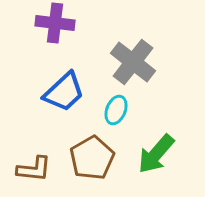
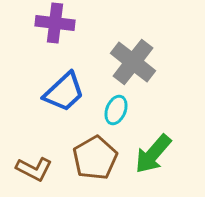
green arrow: moved 3 px left
brown pentagon: moved 3 px right
brown L-shape: rotated 21 degrees clockwise
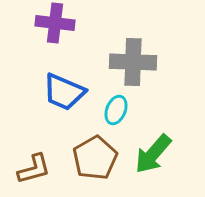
gray cross: rotated 36 degrees counterclockwise
blue trapezoid: rotated 66 degrees clockwise
brown L-shape: rotated 42 degrees counterclockwise
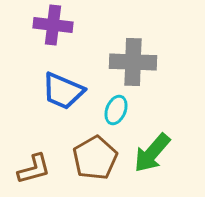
purple cross: moved 2 px left, 2 px down
blue trapezoid: moved 1 px left, 1 px up
green arrow: moved 1 px left, 1 px up
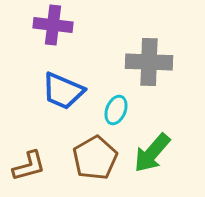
gray cross: moved 16 px right
brown L-shape: moved 5 px left, 3 px up
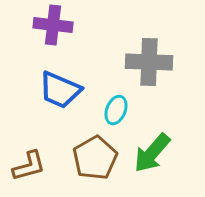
blue trapezoid: moved 3 px left, 1 px up
